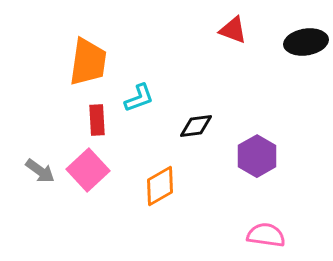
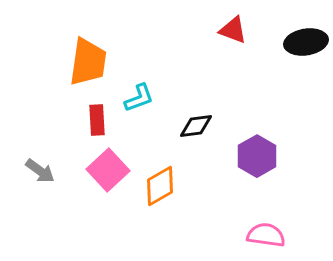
pink square: moved 20 px right
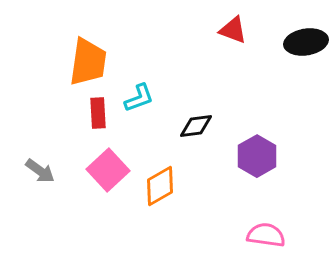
red rectangle: moved 1 px right, 7 px up
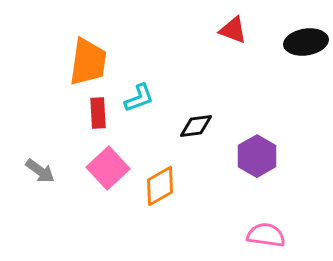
pink square: moved 2 px up
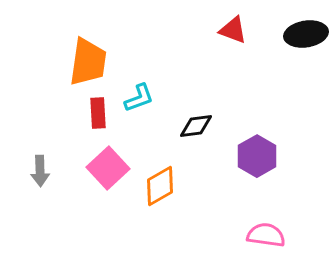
black ellipse: moved 8 px up
gray arrow: rotated 52 degrees clockwise
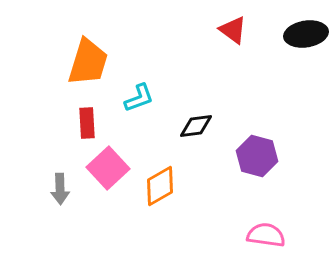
red triangle: rotated 16 degrees clockwise
orange trapezoid: rotated 9 degrees clockwise
red rectangle: moved 11 px left, 10 px down
purple hexagon: rotated 15 degrees counterclockwise
gray arrow: moved 20 px right, 18 px down
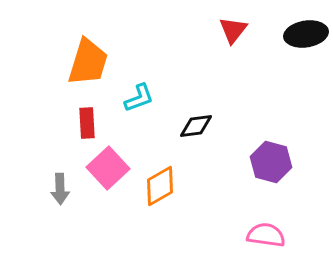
red triangle: rotated 32 degrees clockwise
purple hexagon: moved 14 px right, 6 px down
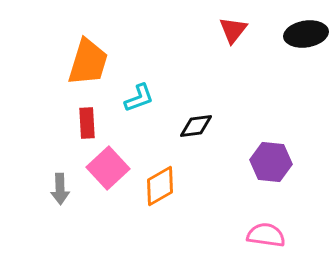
purple hexagon: rotated 9 degrees counterclockwise
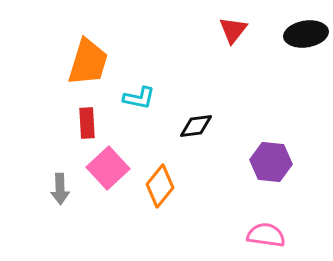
cyan L-shape: rotated 32 degrees clockwise
orange diamond: rotated 21 degrees counterclockwise
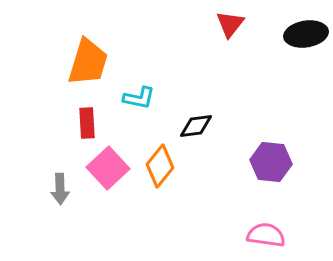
red triangle: moved 3 px left, 6 px up
orange diamond: moved 20 px up
